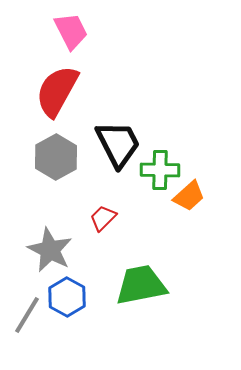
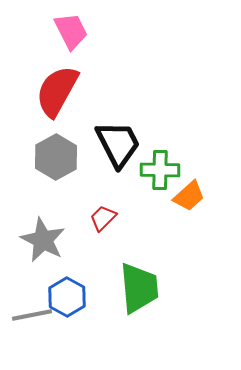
gray star: moved 7 px left, 10 px up
green trapezoid: moved 2 px left, 3 px down; rotated 96 degrees clockwise
gray line: moved 5 px right; rotated 48 degrees clockwise
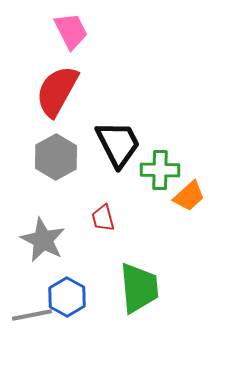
red trapezoid: rotated 60 degrees counterclockwise
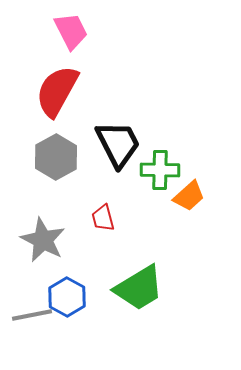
green trapezoid: rotated 64 degrees clockwise
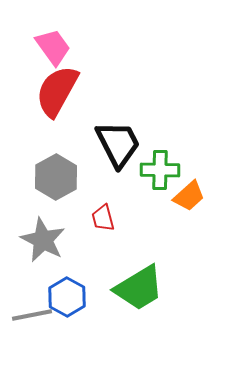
pink trapezoid: moved 18 px left, 16 px down; rotated 9 degrees counterclockwise
gray hexagon: moved 20 px down
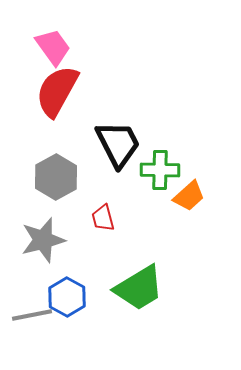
gray star: rotated 30 degrees clockwise
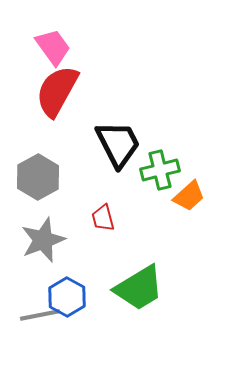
green cross: rotated 15 degrees counterclockwise
gray hexagon: moved 18 px left
gray star: rotated 6 degrees counterclockwise
gray line: moved 8 px right
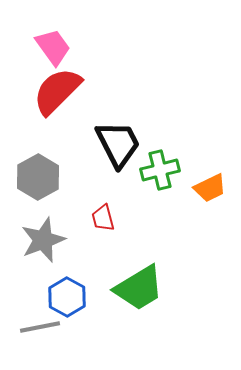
red semicircle: rotated 16 degrees clockwise
orange trapezoid: moved 21 px right, 8 px up; rotated 16 degrees clockwise
gray line: moved 12 px down
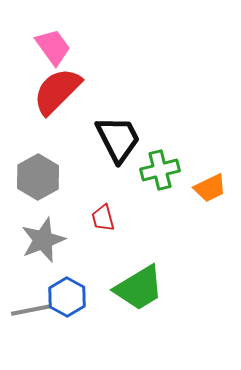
black trapezoid: moved 5 px up
gray line: moved 9 px left, 17 px up
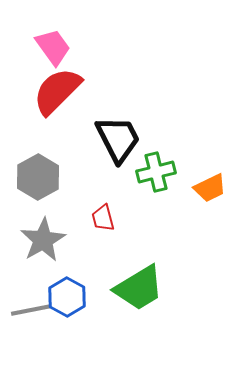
green cross: moved 4 px left, 2 px down
gray star: rotated 9 degrees counterclockwise
